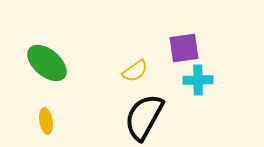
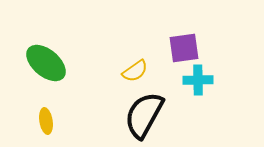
green ellipse: moved 1 px left
black semicircle: moved 2 px up
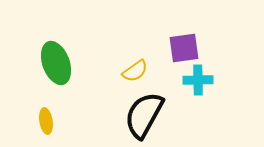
green ellipse: moved 10 px right; rotated 30 degrees clockwise
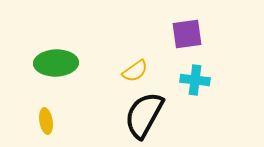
purple square: moved 3 px right, 14 px up
green ellipse: rotated 72 degrees counterclockwise
cyan cross: moved 3 px left; rotated 8 degrees clockwise
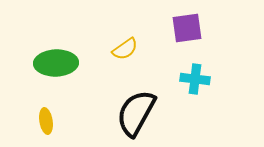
purple square: moved 6 px up
yellow semicircle: moved 10 px left, 22 px up
cyan cross: moved 1 px up
black semicircle: moved 8 px left, 2 px up
